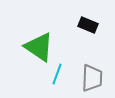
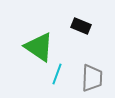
black rectangle: moved 7 px left, 1 px down
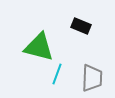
green triangle: rotated 20 degrees counterclockwise
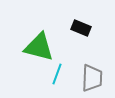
black rectangle: moved 2 px down
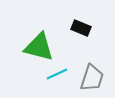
cyan line: rotated 45 degrees clockwise
gray trapezoid: rotated 16 degrees clockwise
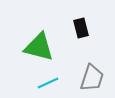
black rectangle: rotated 54 degrees clockwise
cyan line: moved 9 px left, 9 px down
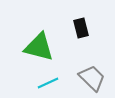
gray trapezoid: rotated 64 degrees counterclockwise
